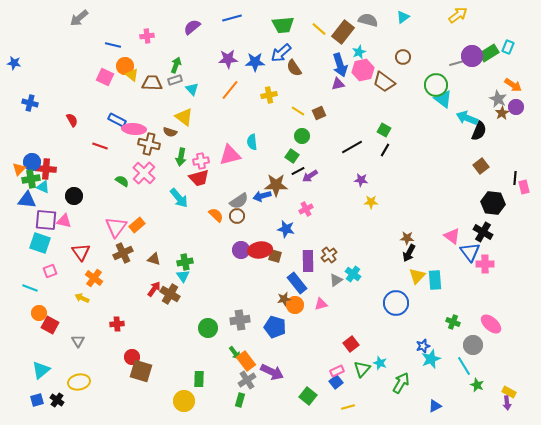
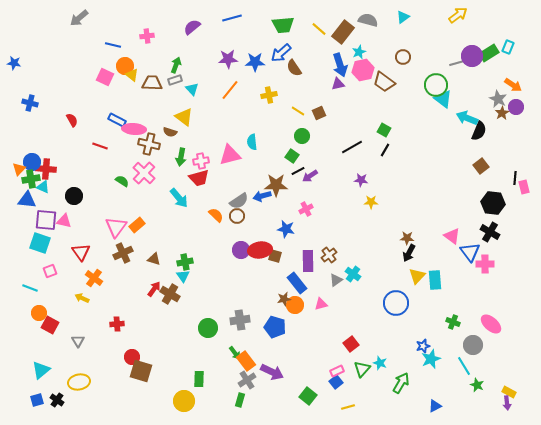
black cross at (483, 232): moved 7 px right
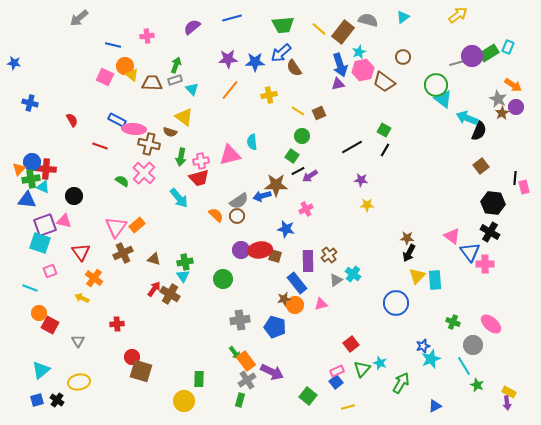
yellow star at (371, 202): moved 4 px left, 3 px down
purple square at (46, 220): moved 1 px left, 5 px down; rotated 25 degrees counterclockwise
green circle at (208, 328): moved 15 px right, 49 px up
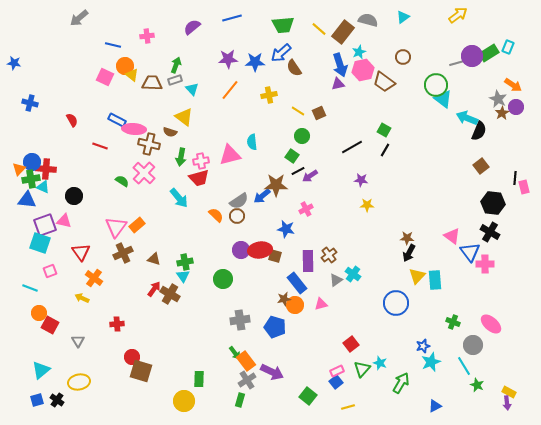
blue arrow at (262, 196): rotated 24 degrees counterclockwise
cyan star at (431, 359): moved 3 px down
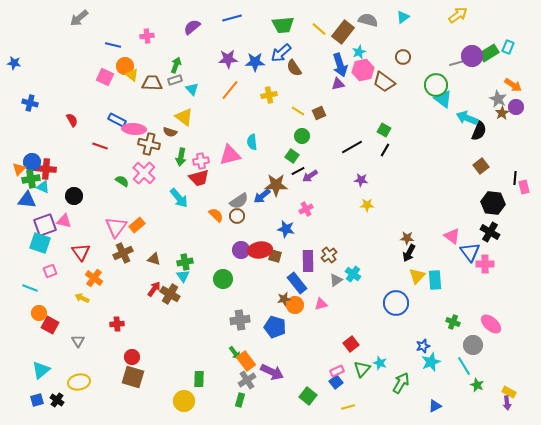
brown square at (141, 371): moved 8 px left, 6 px down
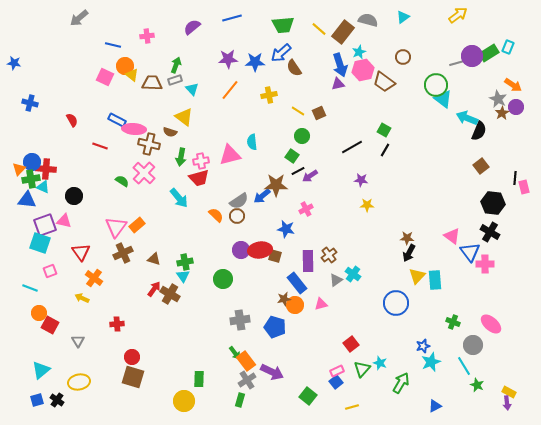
yellow line at (348, 407): moved 4 px right
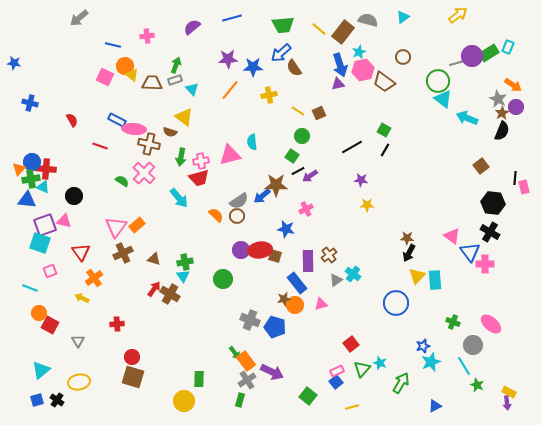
blue star at (255, 62): moved 2 px left, 5 px down
green circle at (436, 85): moved 2 px right, 4 px up
black semicircle at (479, 131): moved 23 px right
orange cross at (94, 278): rotated 18 degrees clockwise
gray cross at (240, 320): moved 10 px right; rotated 30 degrees clockwise
